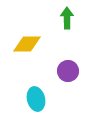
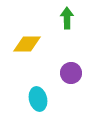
purple circle: moved 3 px right, 2 px down
cyan ellipse: moved 2 px right
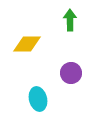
green arrow: moved 3 px right, 2 px down
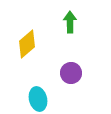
green arrow: moved 2 px down
yellow diamond: rotated 40 degrees counterclockwise
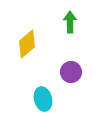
purple circle: moved 1 px up
cyan ellipse: moved 5 px right
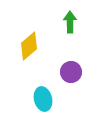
yellow diamond: moved 2 px right, 2 px down
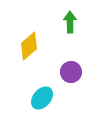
cyan ellipse: moved 1 px left, 1 px up; rotated 55 degrees clockwise
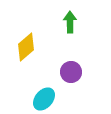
yellow diamond: moved 3 px left, 1 px down
cyan ellipse: moved 2 px right, 1 px down
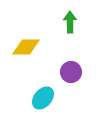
yellow diamond: rotated 40 degrees clockwise
cyan ellipse: moved 1 px left, 1 px up
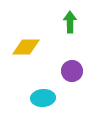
purple circle: moved 1 px right, 1 px up
cyan ellipse: rotated 45 degrees clockwise
